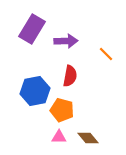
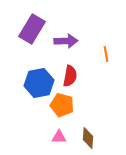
orange line: rotated 35 degrees clockwise
blue hexagon: moved 4 px right, 8 px up
orange pentagon: moved 5 px up
brown diamond: rotated 45 degrees clockwise
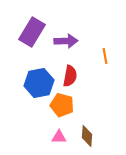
purple rectangle: moved 3 px down
orange line: moved 1 px left, 2 px down
brown diamond: moved 1 px left, 2 px up
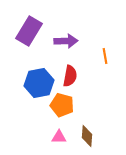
purple rectangle: moved 3 px left, 1 px up
